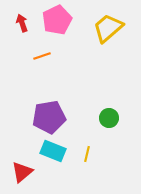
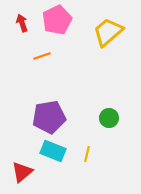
yellow trapezoid: moved 4 px down
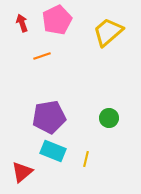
yellow line: moved 1 px left, 5 px down
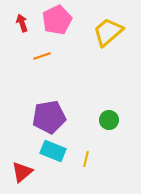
green circle: moved 2 px down
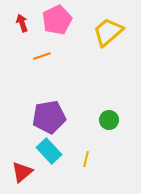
cyan rectangle: moved 4 px left; rotated 25 degrees clockwise
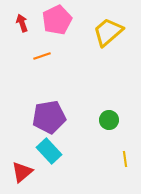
yellow line: moved 39 px right; rotated 21 degrees counterclockwise
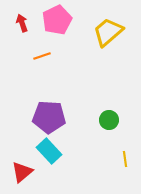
purple pentagon: rotated 12 degrees clockwise
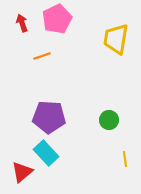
pink pentagon: moved 1 px up
yellow trapezoid: moved 8 px right, 7 px down; rotated 40 degrees counterclockwise
cyan rectangle: moved 3 px left, 2 px down
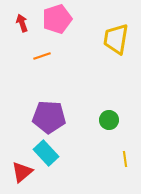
pink pentagon: rotated 8 degrees clockwise
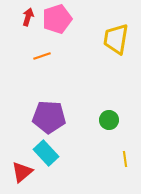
red arrow: moved 6 px right, 6 px up; rotated 36 degrees clockwise
